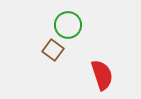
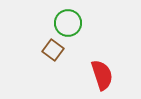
green circle: moved 2 px up
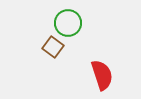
brown square: moved 3 px up
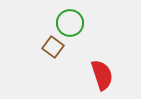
green circle: moved 2 px right
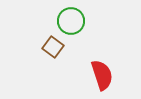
green circle: moved 1 px right, 2 px up
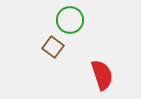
green circle: moved 1 px left, 1 px up
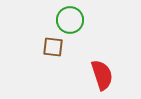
brown square: rotated 30 degrees counterclockwise
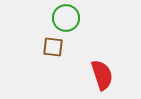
green circle: moved 4 px left, 2 px up
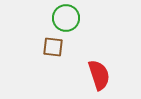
red semicircle: moved 3 px left
